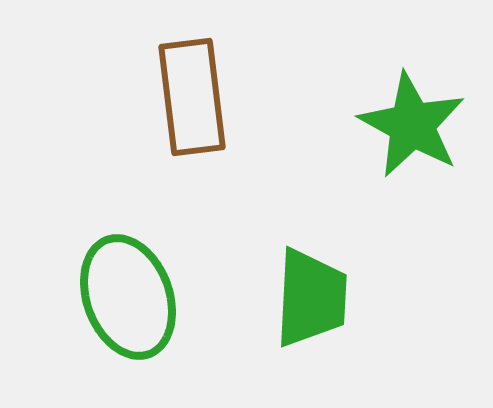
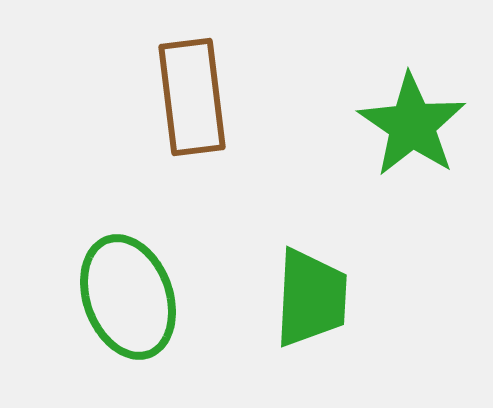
green star: rotated 5 degrees clockwise
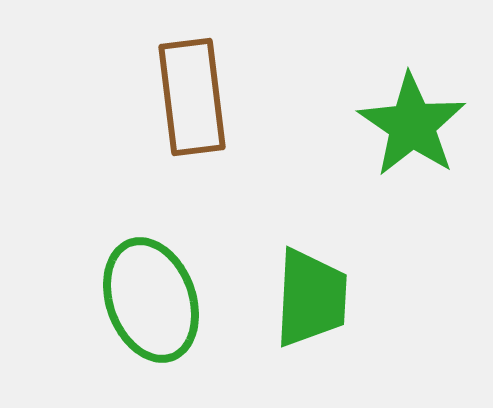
green ellipse: moved 23 px right, 3 px down
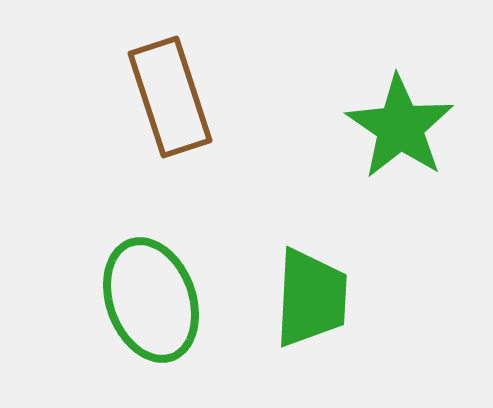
brown rectangle: moved 22 px left; rotated 11 degrees counterclockwise
green star: moved 12 px left, 2 px down
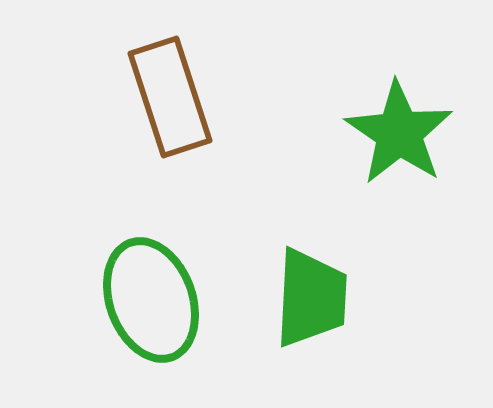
green star: moved 1 px left, 6 px down
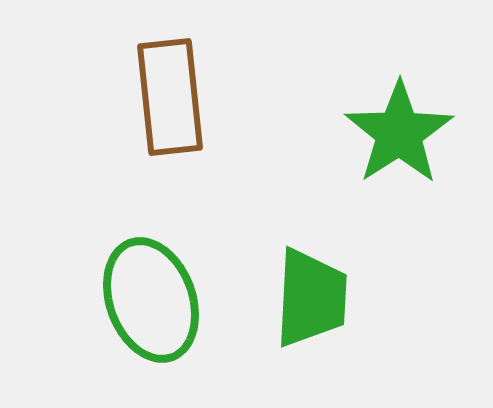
brown rectangle: rotated 12 degrees clockwise
green star: rotated 5 degrees clockwise
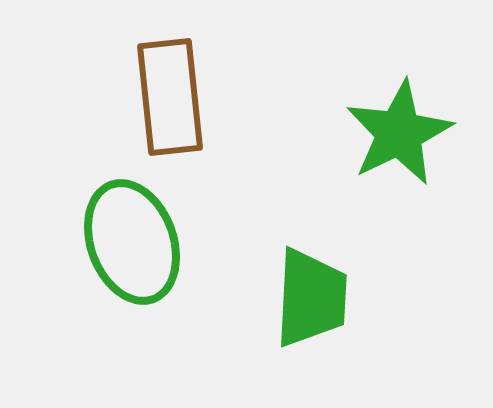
green star: rotated 7 degrees clockwise
green ellipse: moved 19 px left, 58 px up
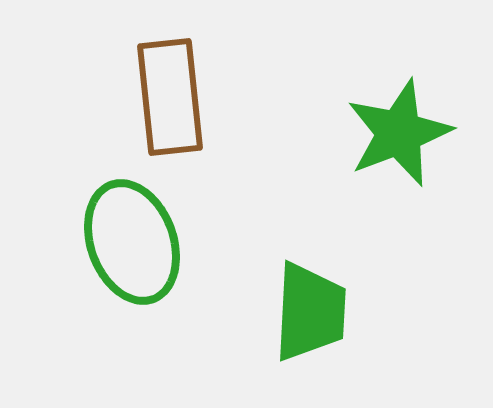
green star: rotated 5 degrees clockwise
green trapezoid: moved 1 px left, 14 px down
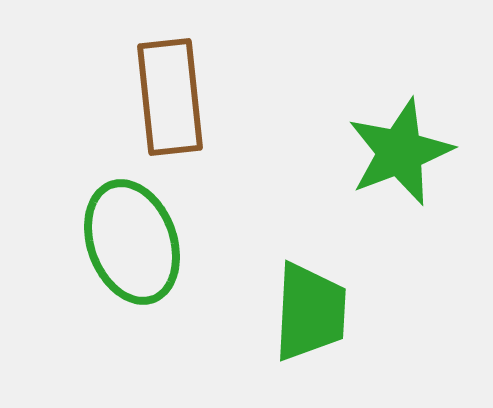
green star: moved 1 px right, 19 px down
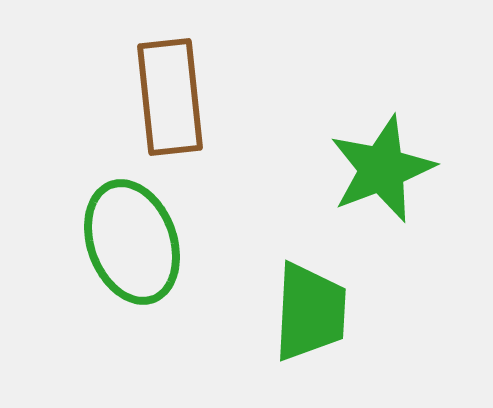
green star: moved 18 px left, 17 px down
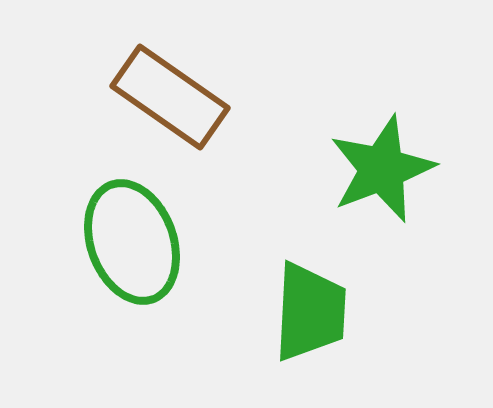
brown rectangle: rotated 49 degrees counterclockwise
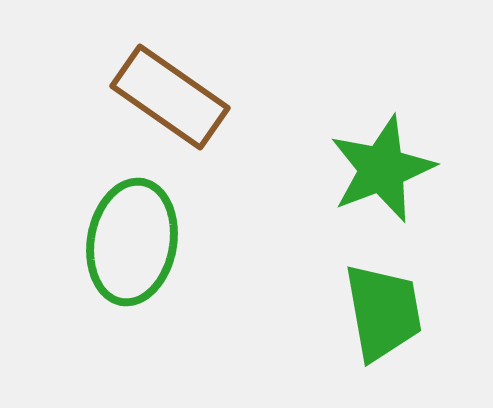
green ellipse: rotated 30 degrees clockwise
green trapezoid: moved 73 px right; rotated 13 degrees counterclockwise
